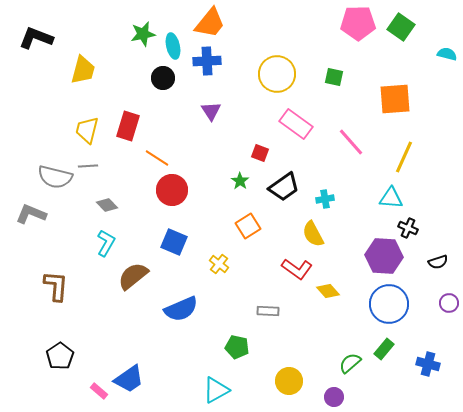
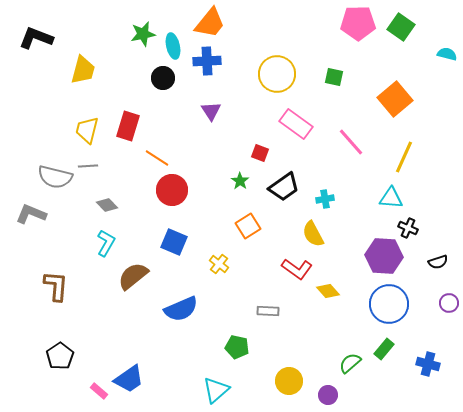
orange square at (395, 99): rotated 36 degrees counterclockwise
cyan triangle at (216, 390): rotated 12 degrees counterclockwise
purple circle at (334, 397): moved 6 px left, 2 px up
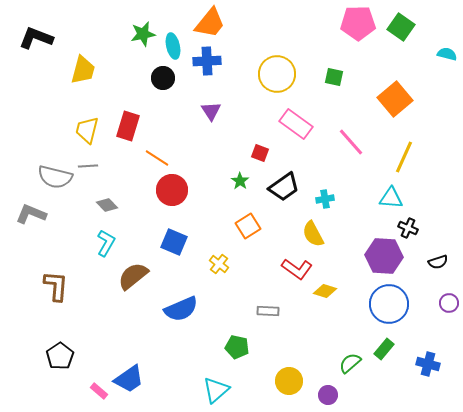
yellow diamond at (328, 291): moved 3 px left; rotated 30 degrees counterclockwise
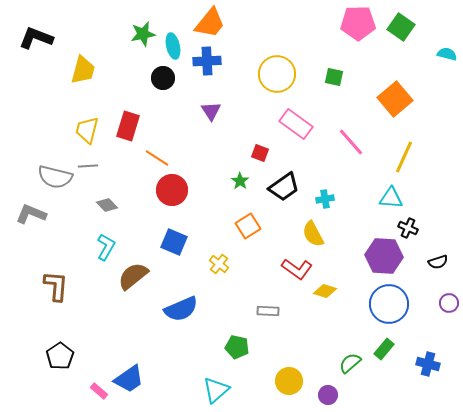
cyan L-shape at (106, 243): moved 4 px down
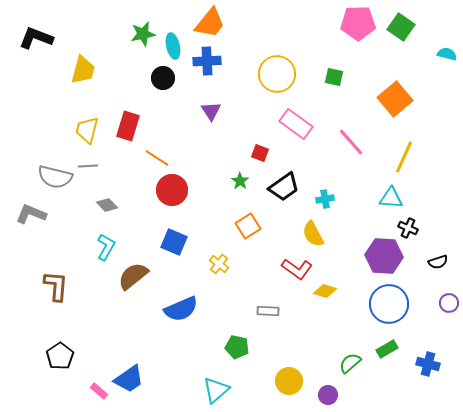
green rectangle at (384, 349): moved 3 px right; rotated 20 degrees clockwise
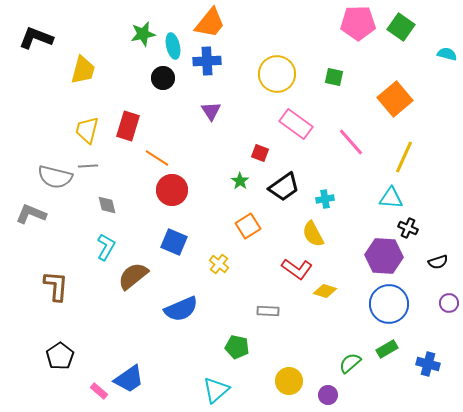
gray diamond at (107, 205): rotated 30 degrees clockwise
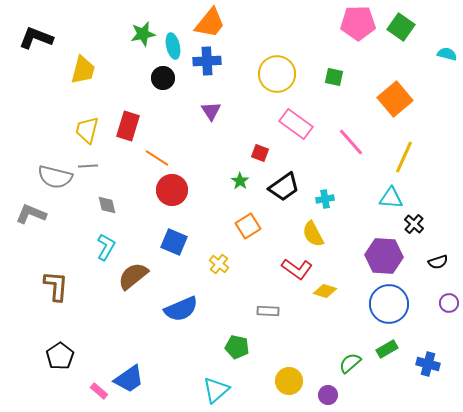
black cross at (408, 228): moved 6 px right, 4 px up; rotated 18 degrees clockwise
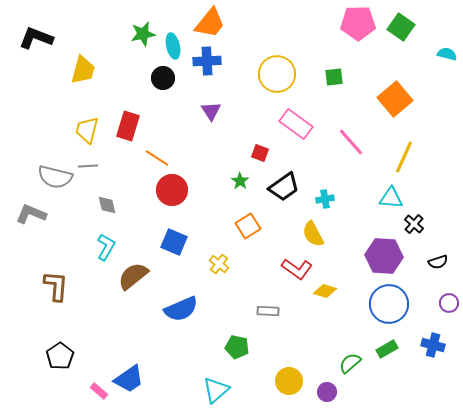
green square at (334, 77): rotated 18 degrees counterclockwise
blue cross at (428, 364): moved 5 px right, 19 px up
purple circle at (328, 395): moved 1 px left, 3 px up
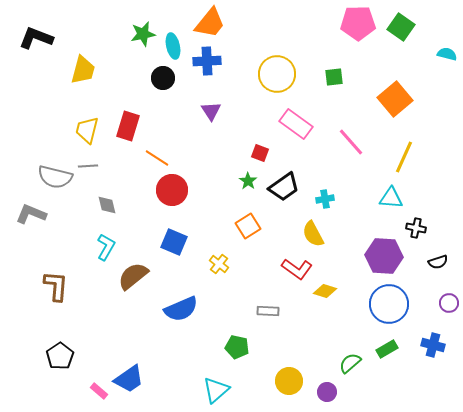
green star at (240, 181): moved 8 px right
black cross at (414, 224): moved 2 px right, 4 px down; rotated 30 degrees counterclockwise
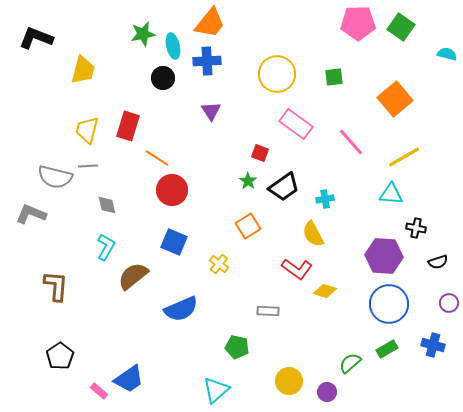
yellow line at (404, 157): rotated 36 degrees clockwise
cyan triangle at (391, 198): moved 4 px up
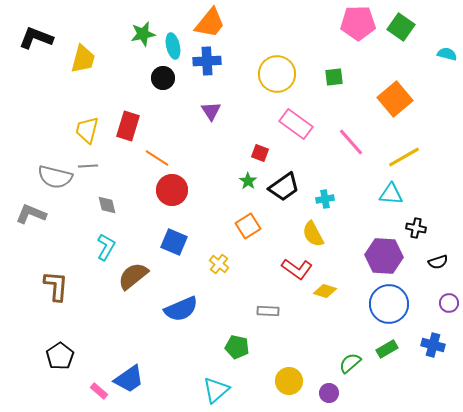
yellow trapezoid at (83, 70): moved 11 px up
purple circle at (327, 392): moved 2 px right, 1 px down
